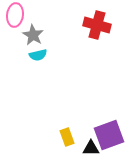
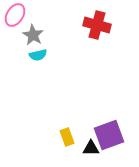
pink ellipse: rotated 25 degrees clockwise
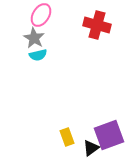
pink ellipse: moved 26 px right
gray star: moved 1 px right, 3 px down
black triangle: rotated 36 degrees counterclockwise
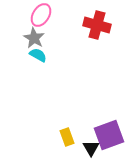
cyan semicircle: rotated 138 degrees counterclockwise
black triangle: rotated 24 degrees counterclockwise
